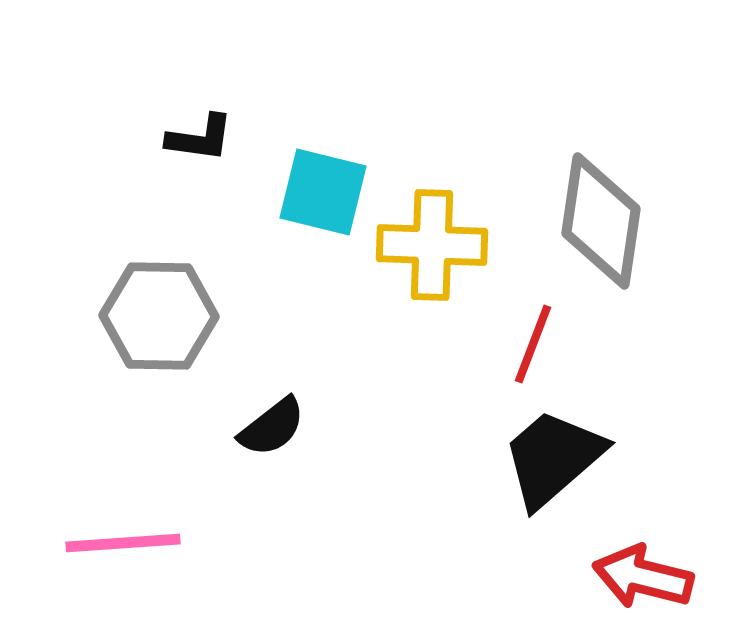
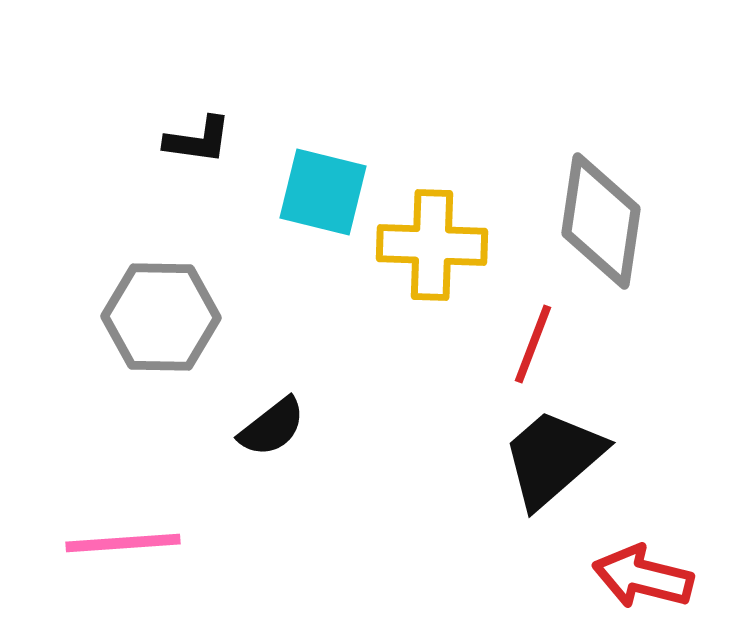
black L-shape: moved 2 px left, 2 px down
gray hexagon: moved 2 px right, 1 px down
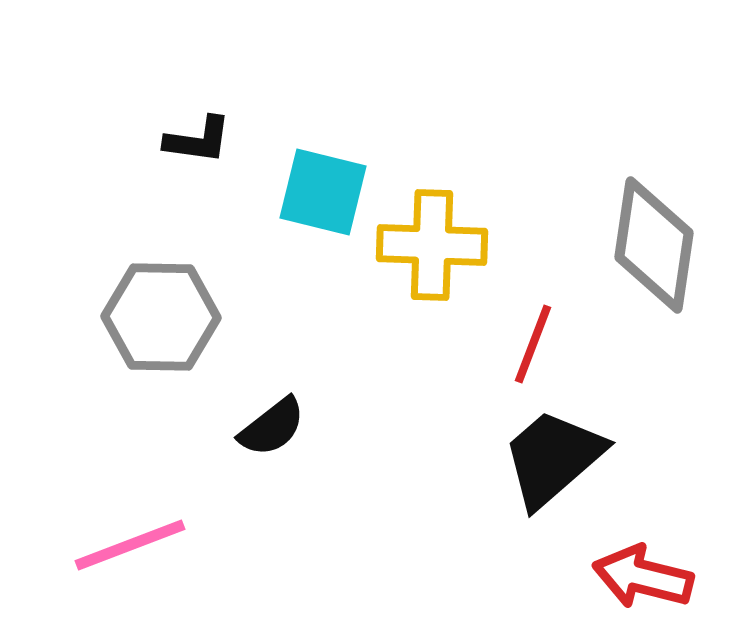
gray diamond: moved 53 px right, 24 px down
pink line: moved 7 px right, 2 px down; rotated 17 degrees counterclockwise
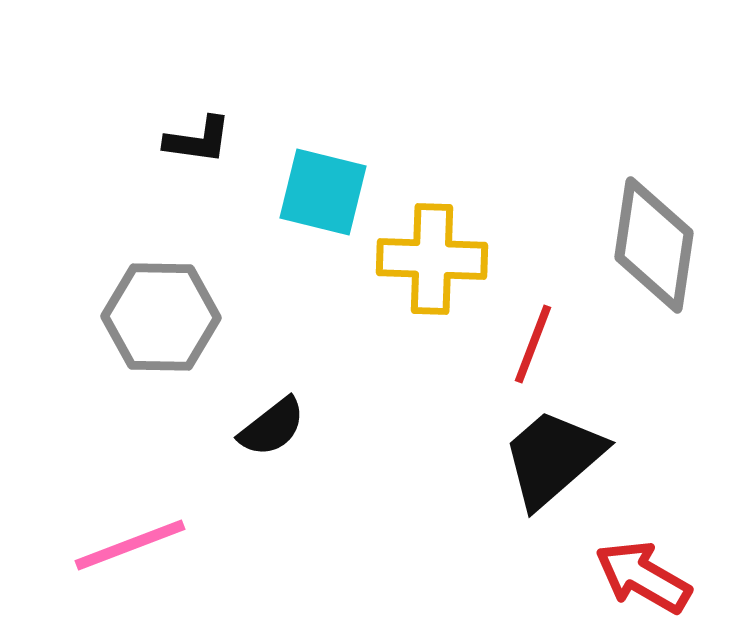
yellow cross: moved 14 px down
red arrow: rotated 16 degrees clockwise
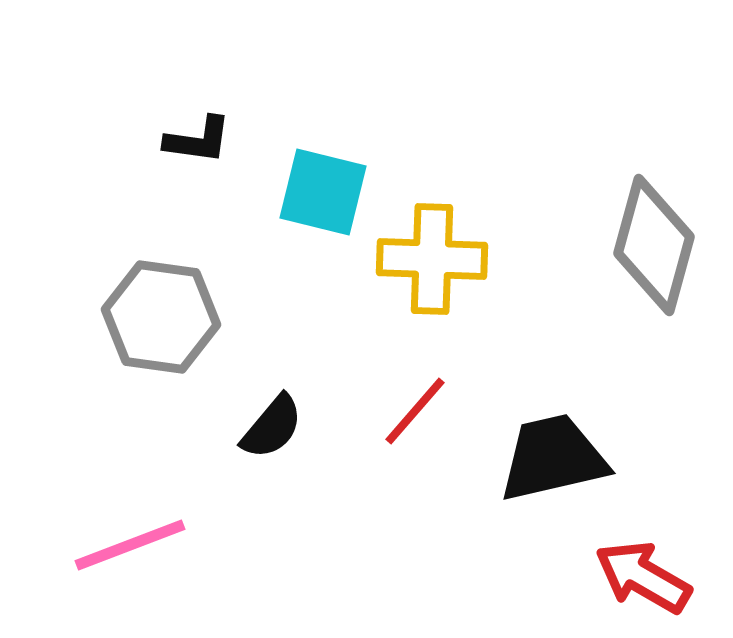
gray diamond: rotated 7 degrees clockwise
gray hexagon: rotated 7 degrees clockwise
red line: moved 118 px left, 67 px down; rotated 20 degrees clockwise
black semicircle: rotated 12 degrees counterclockwise
black trapezoid: rotated 28 degrees clockwise
